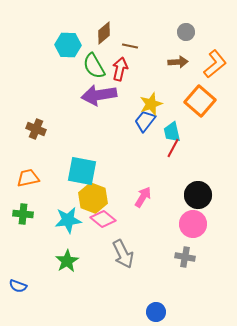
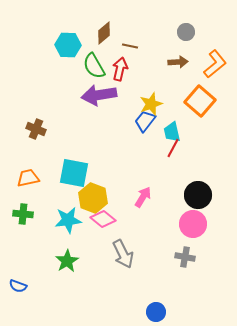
cyan square: moved 8 px left, 2 px down
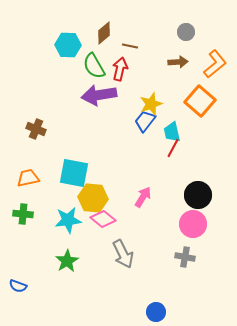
yellow hexagon: rotated 16 degrees counterclockwise
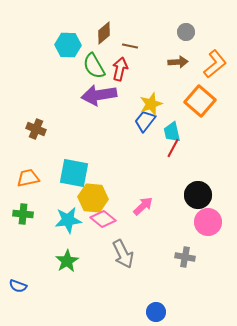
pink arrow: moved 9 px down; rotated 15 degrees clockwise
pink circle: moved 15 px right, 2 px up
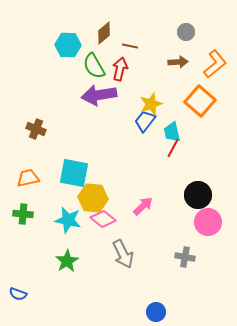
cyan star: rotated 20 degrees clockwise
blue semicircle: moved 8 px down
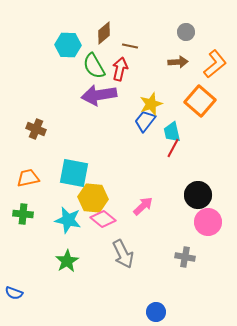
blue semicircle: moved 4 px left, 1 px up
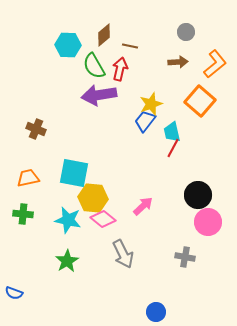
brown diamond: moved 2 px down
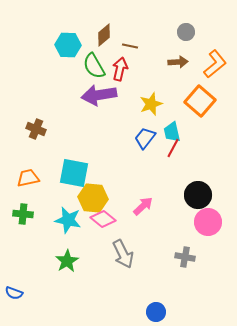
blue trapezoid: moved 17 px down
